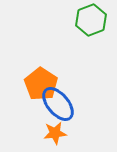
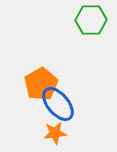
green hexagon: rotated 20 degrees clockwise
orange pentagon: rotated 8 degrees clockwise
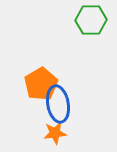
blue ellipse: rotated 30 degrees clockwise
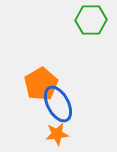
blue ellipse: rotated 18 degrees counterclockwise
orange star: moved 2 px right, 1 px down
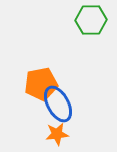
orange pentagon: rotated 20 degrees clockwise
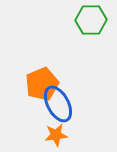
orange pentagon: moved 1 px right; rotated 12 degrees counterclockwise
orange star: moved 1 px left, 1 px down
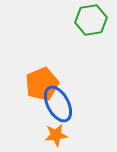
green hexagon: rotated 8 degrees counterclockwise
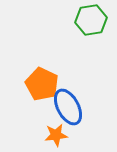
orange pentagon: rotated 24 degrees counterclockwise
blue ellipse: moved 10 px right, 3 px down
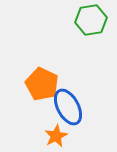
orange star: moved 1 px down; rotated 20 degrees counterclockwise
